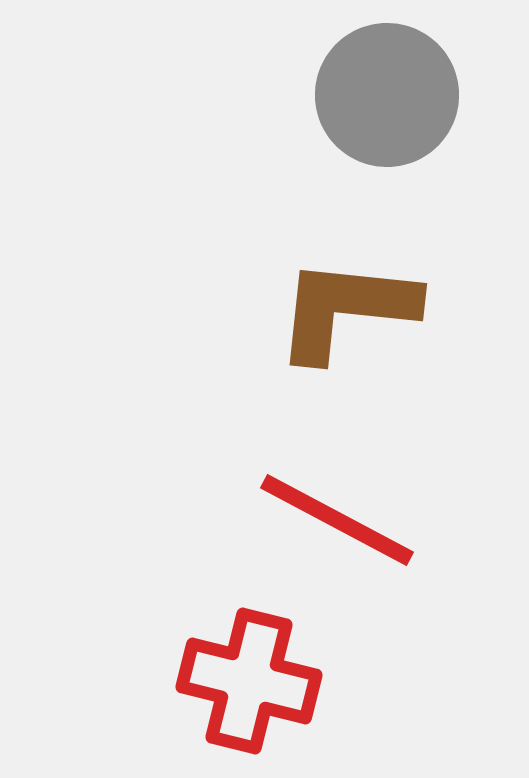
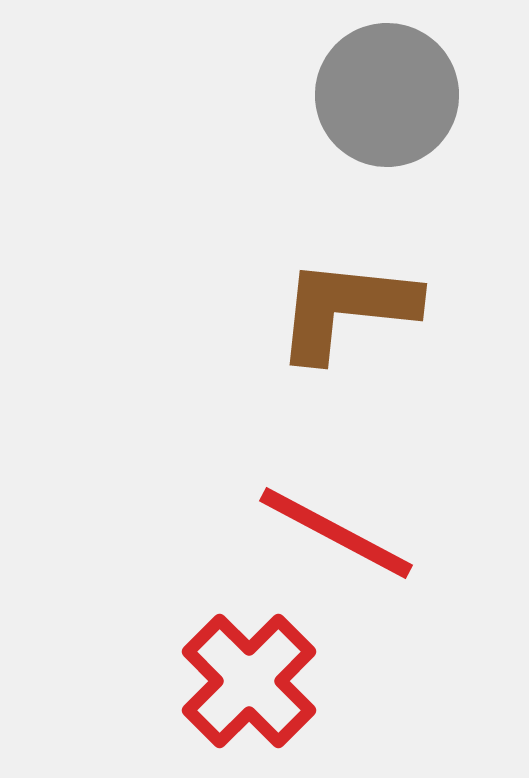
red line: moved 1 px left, 13 px down
red cross: rotated 31 degrees clockwise
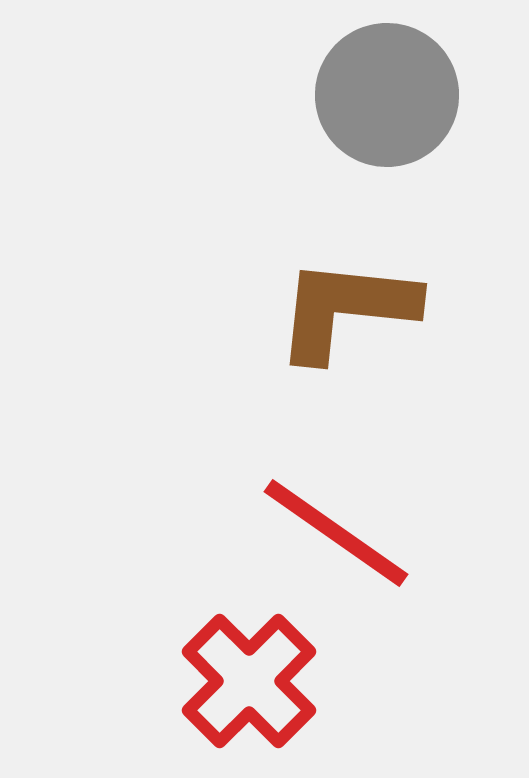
red line: rotated 7 degrees clockwise
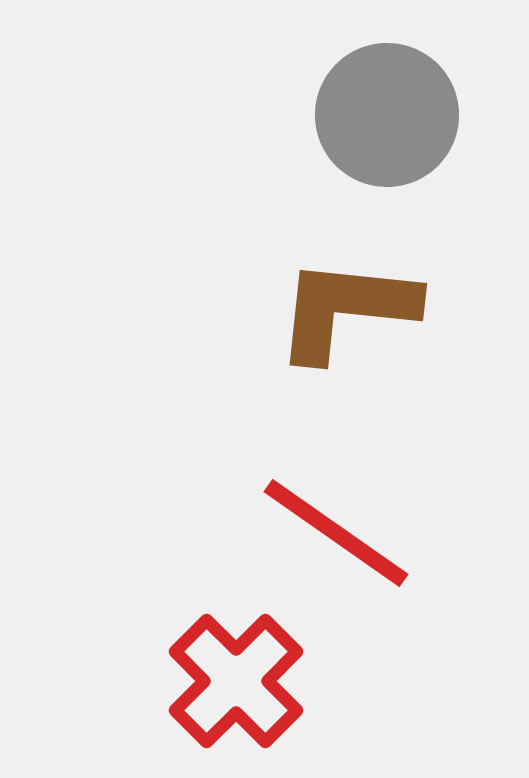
gray circle: moved 20 px down
red cross: moved 13 px left
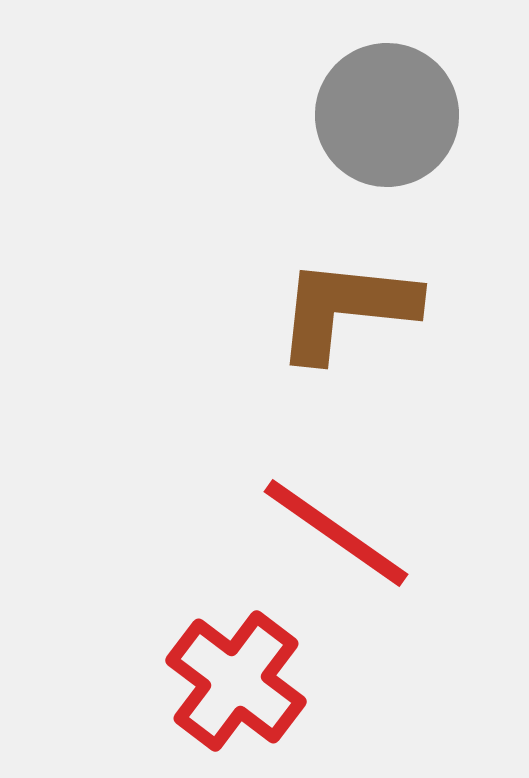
red cross: rotated 8 degrees counterclockwise
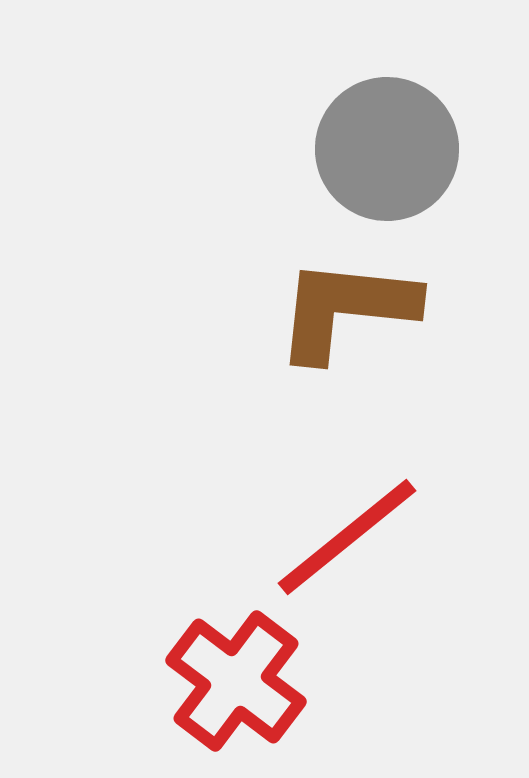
gray circle: moved 34 px down
red line: moved 11 px right, 4 px down; rotated 74 degrees counterclockwise
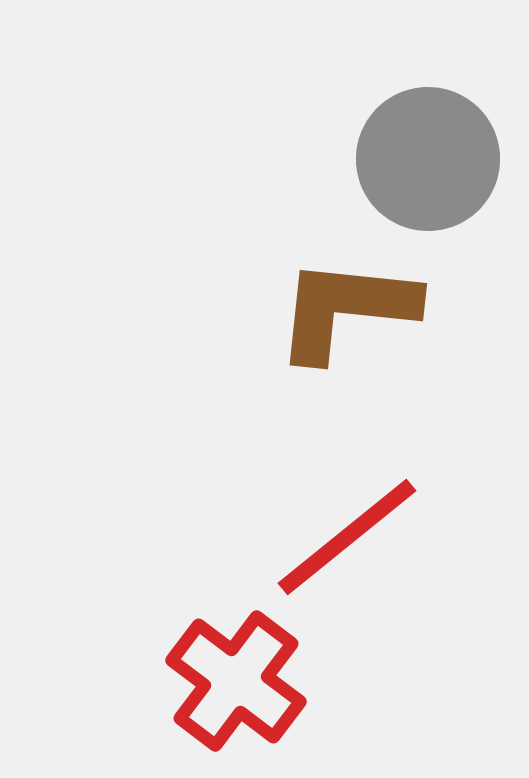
gray circle: moved 41 px right, 10 px down
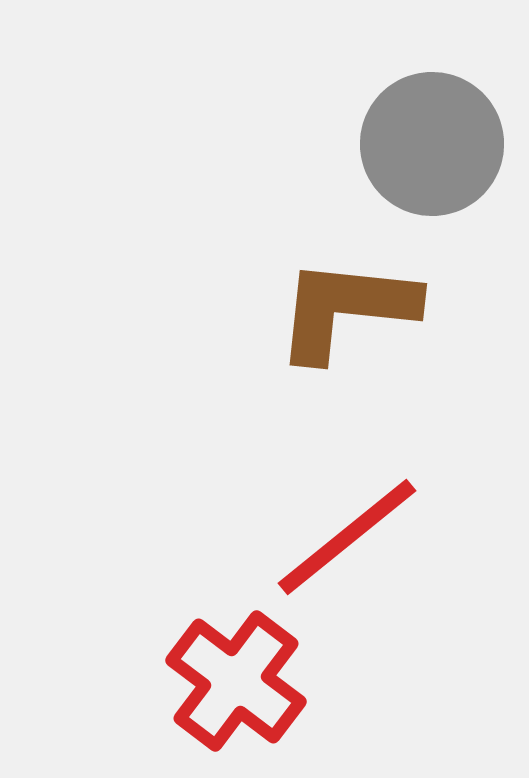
gray circle: moved 4 px right, 15 px up
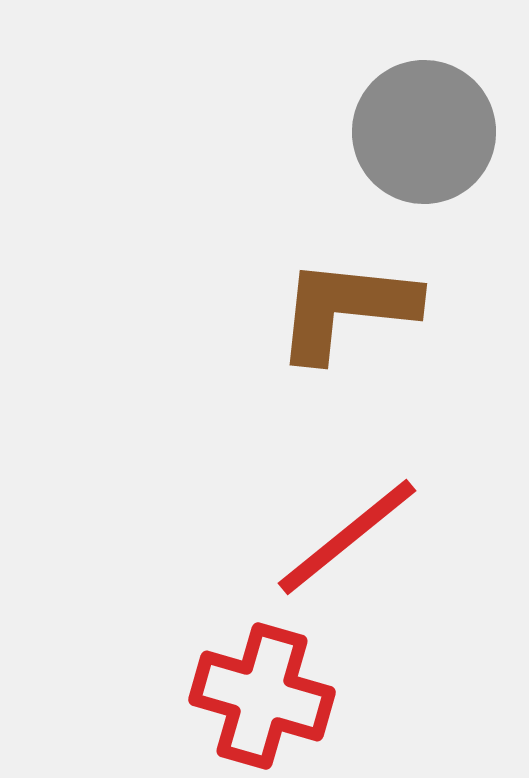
gray circle: moved 8 px left, 12 px up
red cross: moved 26 px right, 15 px down; rotated 21 degrees counterclockwise
